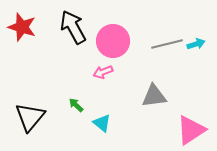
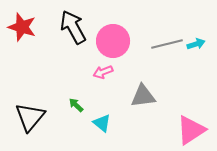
gray triangle: moved 11 px left
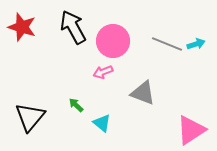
gray line: rotated 36 degrees clockwise
gray triangle: moved 3 px up; rotated 28 degrees clockwise
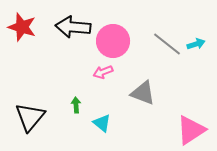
black arrow: rotated 56 degrees counterclockwise
gray line: rotated 16 degrees clockwise
green arrow: rotated 42 degrees clockwise
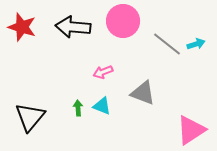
pink circle: moved 10 px right, 20 px up
green arrow: moved 2 px right, 3 px down
cyan triangle: moved 17 px up; rotated 18 degrees counterclockwise
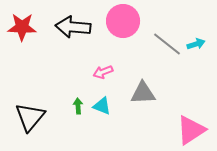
red star: rotated 16 degrees counterclockwise
gray triangle: rotated 24 degrees counterclockwise
green arrow: moved 2 px up
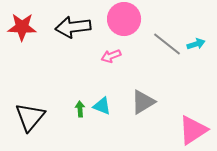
pink circle: moved 1 px right, 2 px up
black arrow: rotated 12 degrees counterclockwise
pink arrow: moved 8 px right, 16 px up
gray triangle: moved 9 px down; rotated 28 degrees counterclockwise
green arrow: moved 2 px right, 3 px down
pink triangle: moved 2 px right
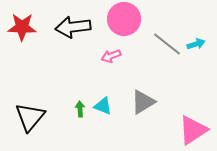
cyan triangle: moved 1 px right
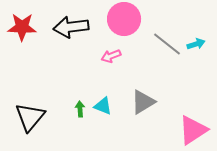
black arrow: moved 2 px left
